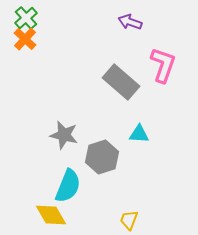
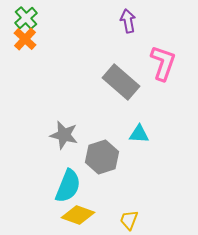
purple arrow: moved 2 px left, 1 px up; rotated 60 degrees clockwise
pink L-shape: moved 2 px up
yellow diamond: moved 27 px right; rotated 40 degrees counterclockwise
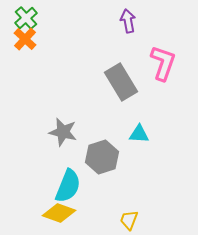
gray rectangle: rotated 18 degrees clockwise
gray star: moved 1 px left, 3 px up
yellow diamond: moved 19 px left, 2 px up
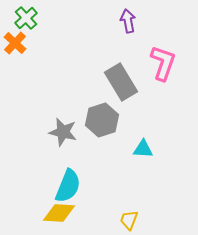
orange cross: moved 10 px left, 4 px down
cyan triangle: moved 4 px right, 15 px down
gray hexagon: moved 37 px up
yellow diamond: rotated 16 degrees counterclockwise
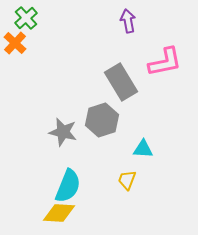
pink L-shape: moved 2 px right, 1 px up; rotated 60 degrees clockwise
yellow trapezoid: moved 2 px left, 40 px up
